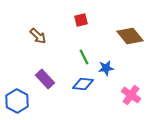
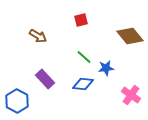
brown arrow: rotated 12 degrees counterclockwise
green line: rotated 21 degrees counterclockwise
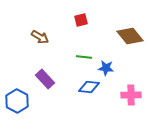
brown arrow: moved 2 px right, 1 px down
green line: rotated 35 degrees counterclockwise
blue star: rotated 14 degrees clockwise
blue diamond: moved 6 px right, 3 px down
pink cross: rotated 36 degrees counterclockwise
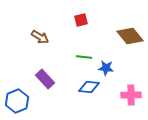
blue hexagon: rotated 10 degrees clockwise
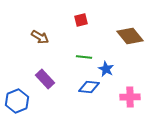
blue star: moved 1 px down; rotated 21 degrees clockwise
pink cross: moved 1 px left, 2 px down
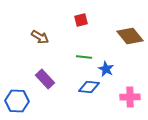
blue hexagon: rotated 25 degrees clockwise
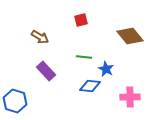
purple rectangle: moved 1 px right, 8 px up
blue diamond: moved 1 px right, 1 px up
blue hexagon: moved 2 px left; rotated 15 degrees clockwise
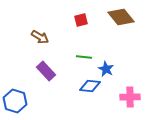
brown diamond: moved 9 px left, 19 px up
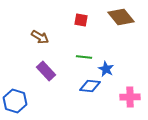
red square: rotated 24 degrees clockwise
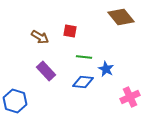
red square: moved 11 px left, 11 px down
blue diamond: moved 7 px left, 4 px up
pink cross: rotated 24 degrees counterclockwise
